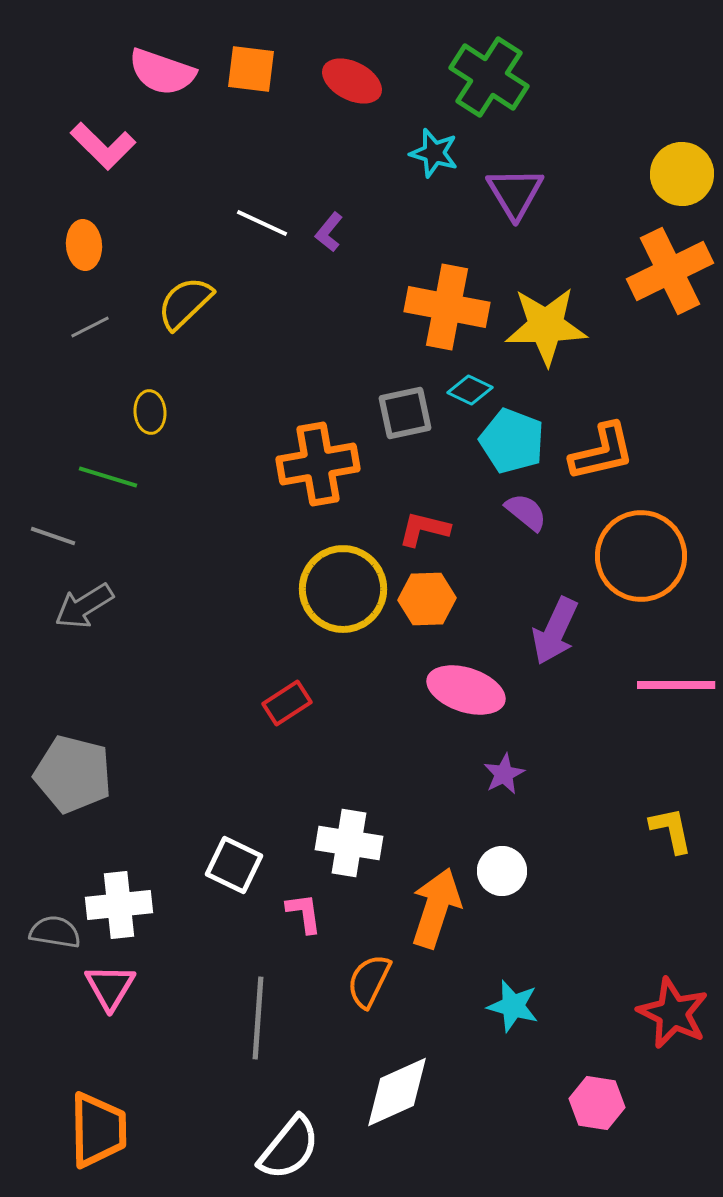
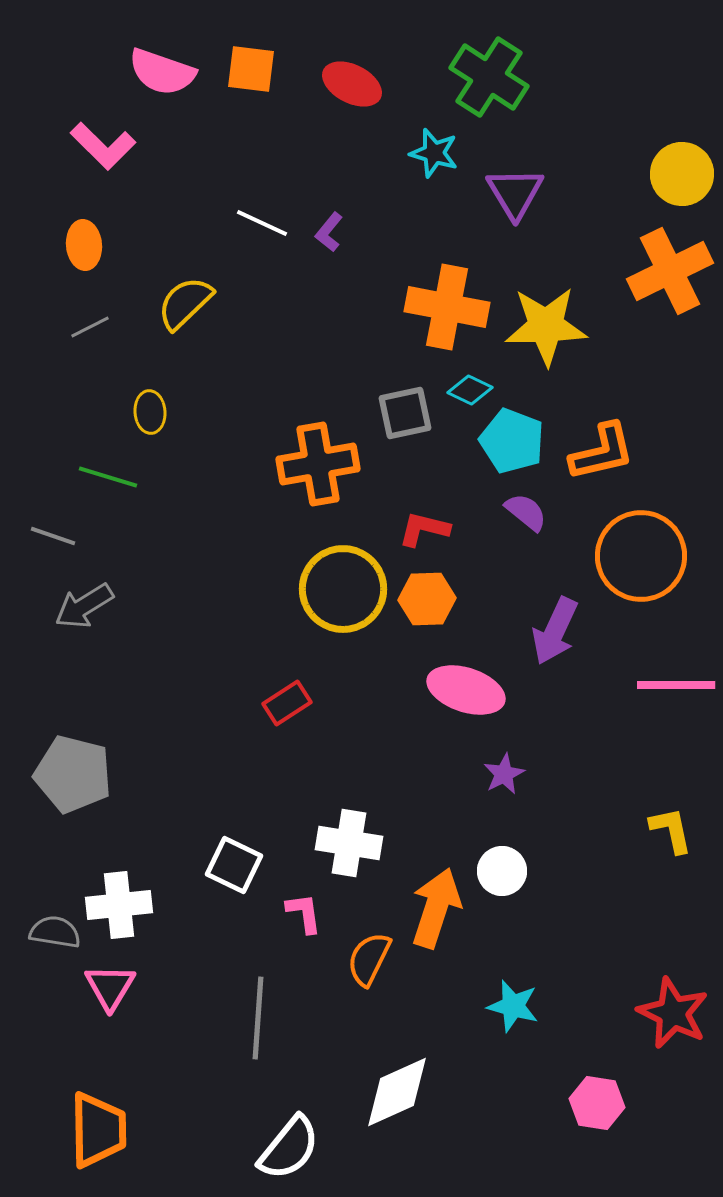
red ellipse at (352, 81): moved 3 px down
orange semicircle at (369, 981): moved 22 px up
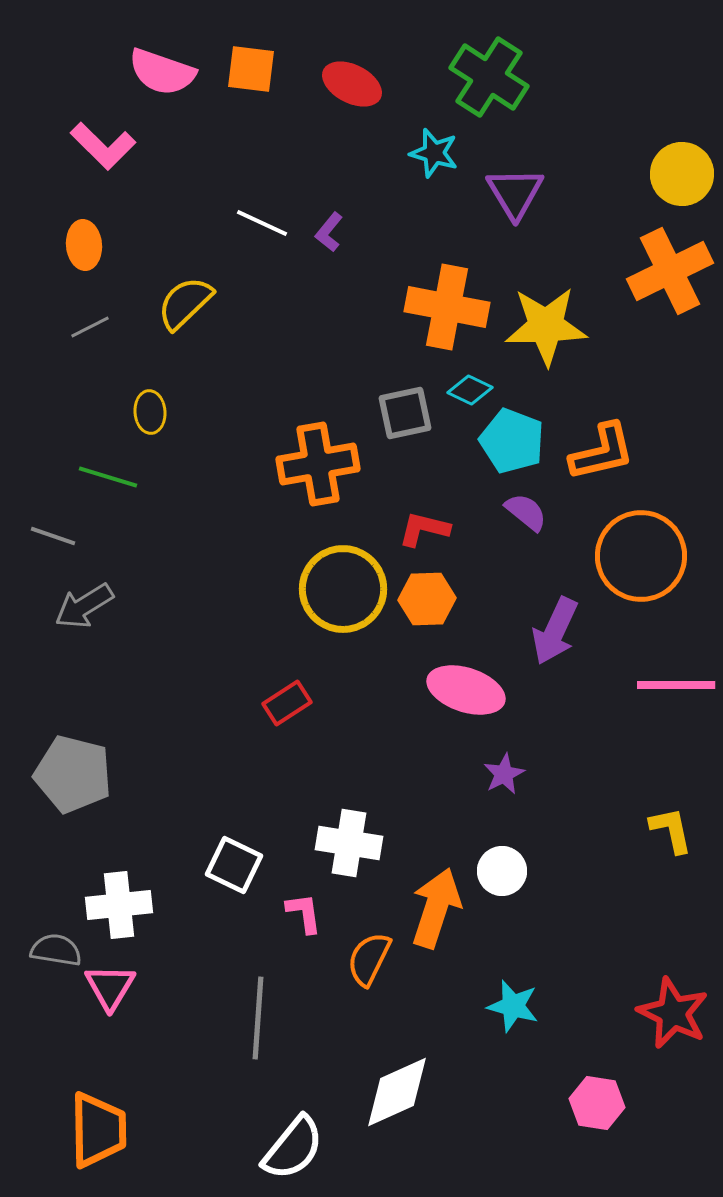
gray semicircle at (55, 932): moved 1 px right, 18 px down
white semicircle at (289, 1148): moved 4 px right
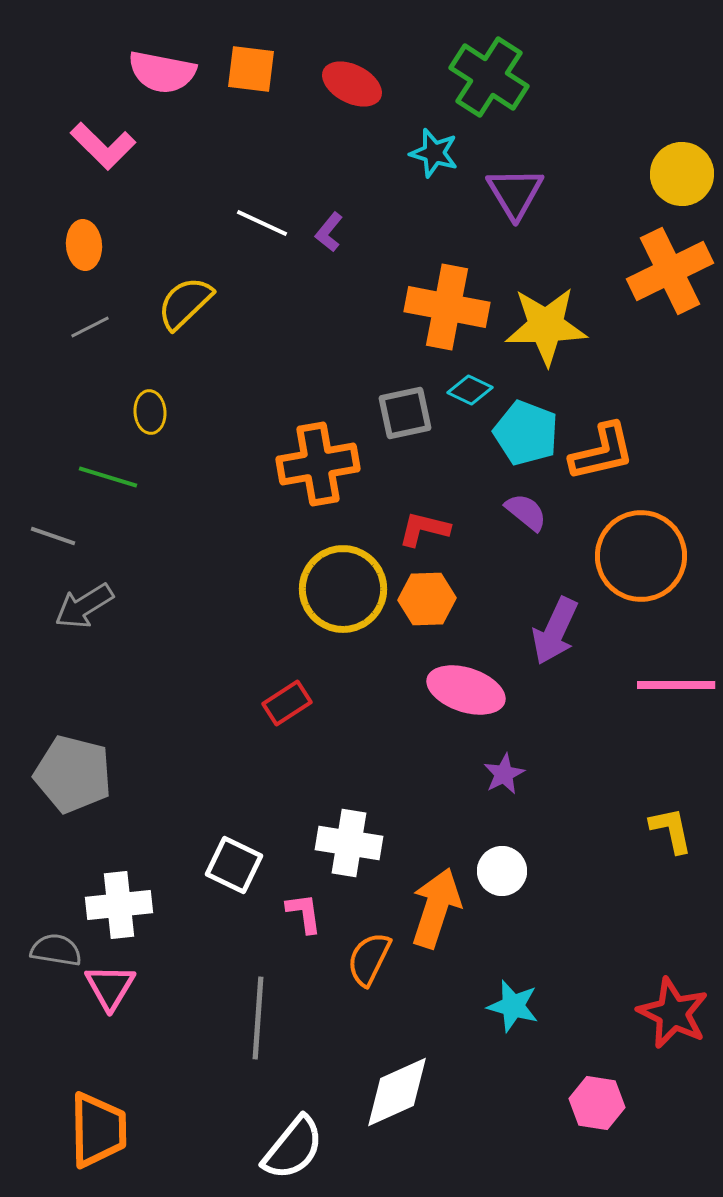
pink semicircle at (162, 72): rotated 8 degrees counterclockwise
cyan pentagon at (512, 441): moved 14 px right, 8 px up
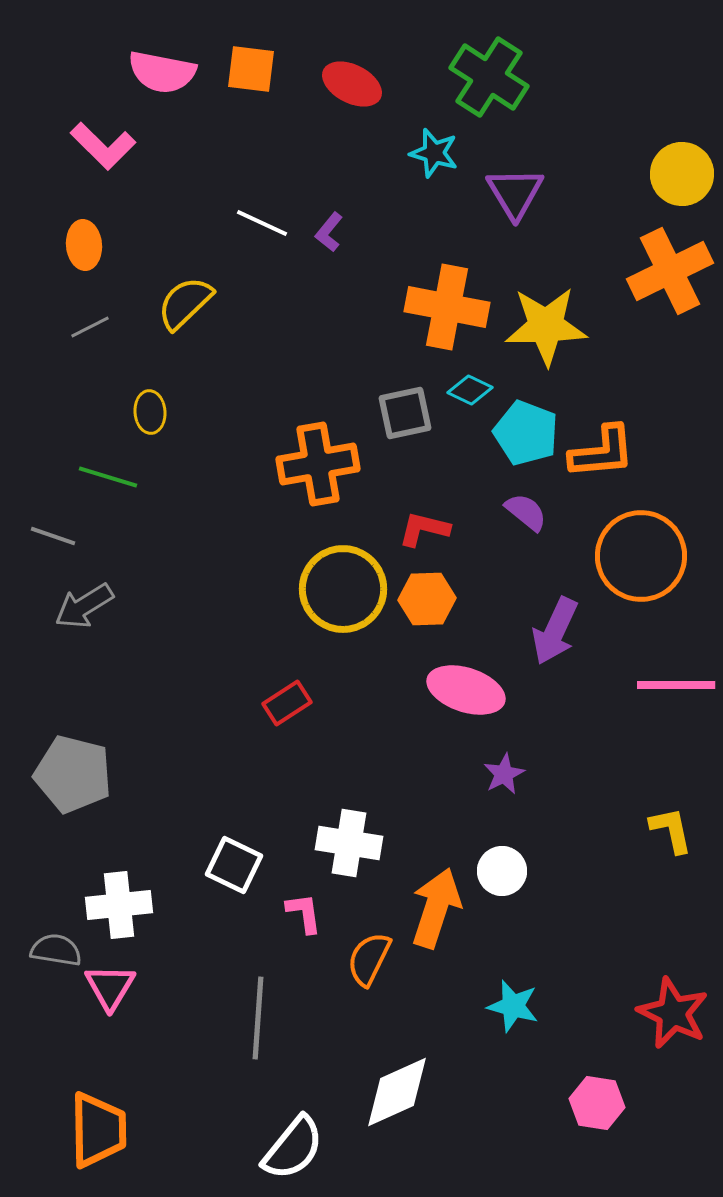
orange L-shape at (602, 452): rotated 8 degrees clockwise
